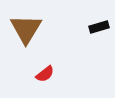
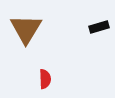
red semicircle: moved 5 px down; rotated 54 degrees counterclockwise
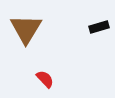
red semicircle: rotated 42 degrees counterclockwise
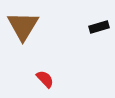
brown triangle: moved 3 px left, 3 px up
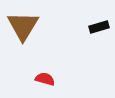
red semicircle: rotated 30 degrees counterclockwise
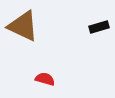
brown triangle: rotated 36 degrees counterclockwise
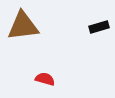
brown triangle: rotated 32 degrees counterclockwise
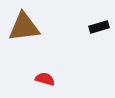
brown triangle: moved 1 px right, 1 px down
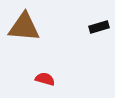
brown triangle: rotated 12 degrees clockwise
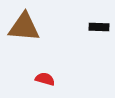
black rectangle: rotated 18 degrees clockwise
